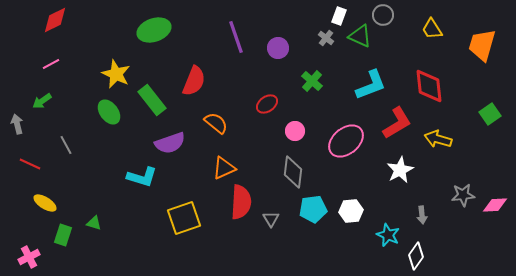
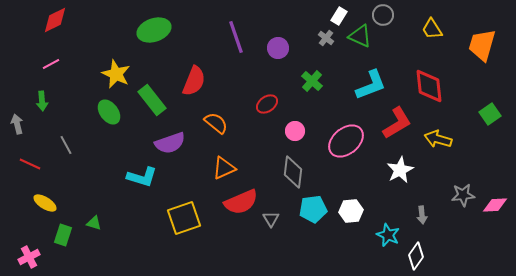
white rectangle at (339, 16): rotated 12 degrees clockwise
green arrow at (42, 101): rotated 60 degrees counterclockwise
red semicircle at (241, 202): rotated 64 degrees clockwise
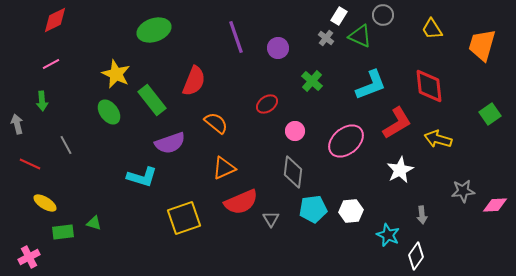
gray star at (463, 195): moved 4 px up
green rectangle at (63, 235): moved 3 px up; rotated 65 degrees clockwise
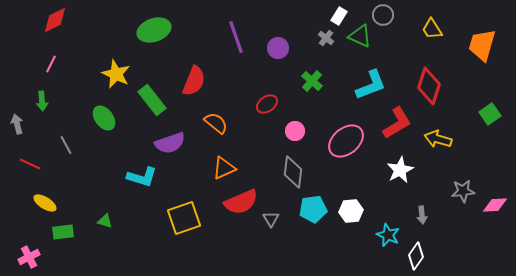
pink line at (51, 64): rotated 36 degrees counterclockwise
red diamond at (429, 86): rotated 24 degrees clockwise
green ellipse at (109, 112): moved 5 px left, 6 px down
green triangle at (94, 223): moved 11 px right, 2 px up
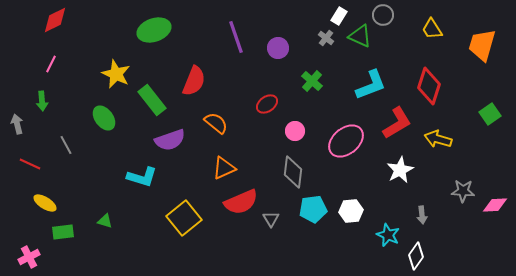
purple semicircle at (170, 143): moved 3 px up
gray star at (463, 191): rotated 10 degrees clockwise
yellow square at (184, 218): rotated 20 degrees counterclockwise
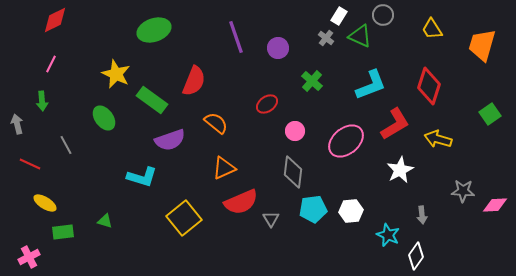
green rectangle at (152, 100): rotated 16 degrees counterclockwise
red L-shape at (397, 123): moved 2 px left, 1 px down
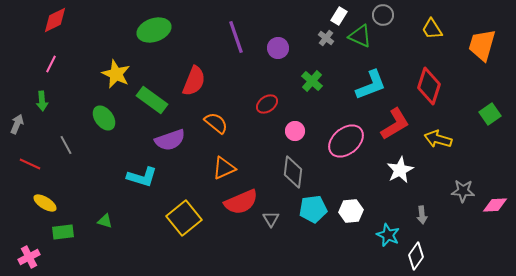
gray arrow at (17, 124): rotated 36 degrees clockwise
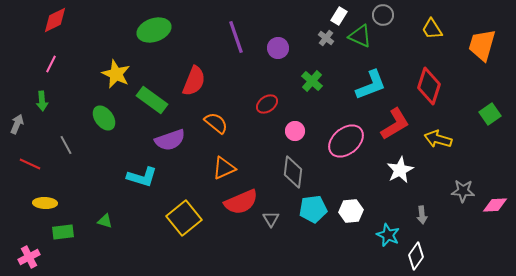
yellow ellipse at (45, 203): rotated 30 degrees counterclockwise
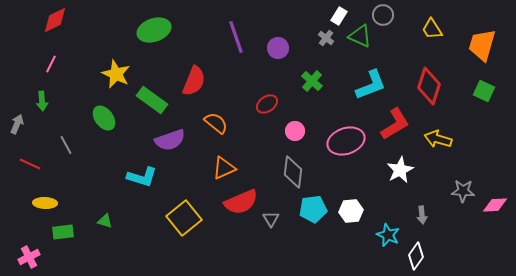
green square at (490, 114): moved 6 px left, 23 px up; rotated 30 degrees counterclockwise
pink ellipse at (346, 141): rotated 21 degrees clockwise
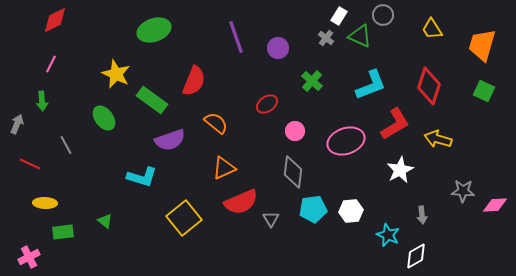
green triangle at (105, 221): rotated 21 degrees clockwise
white diamond at (416, 256): rotated 24 degrees clockwise
